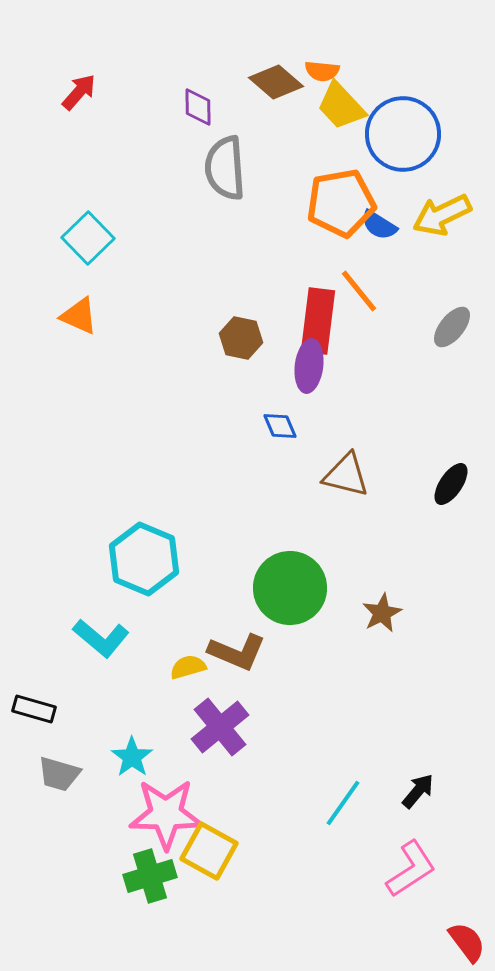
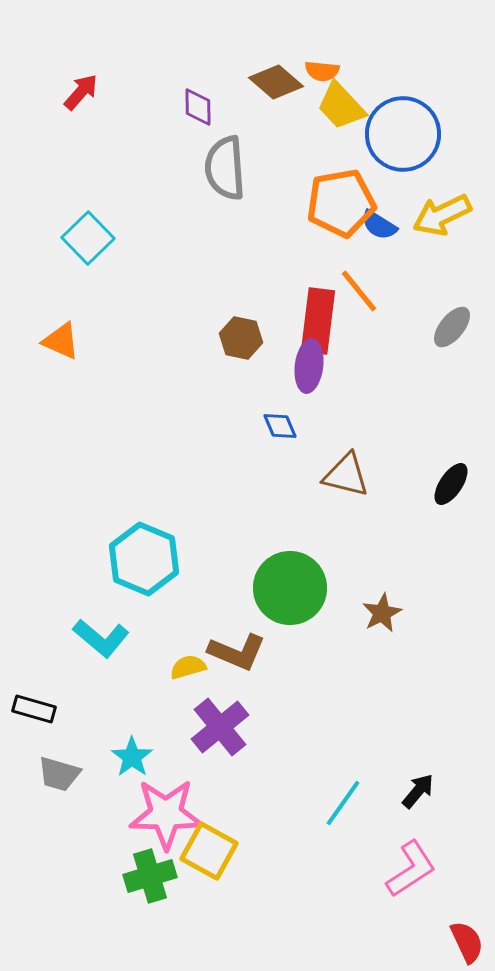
red arrow: moved 2 px right
orange triangle: moved 18 px left, 25 px down
red semicircle: rotated 12 degrees clockwise
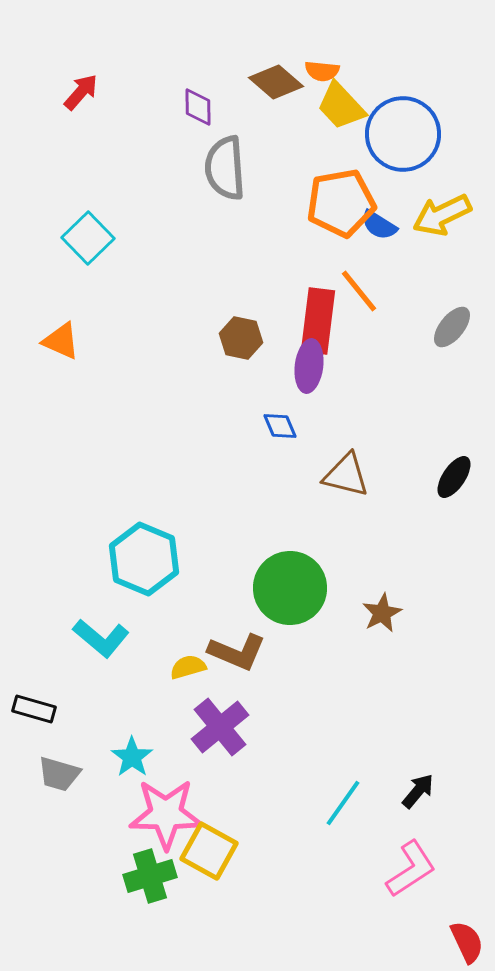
black ellipse: moved 3 px right, 7 px up
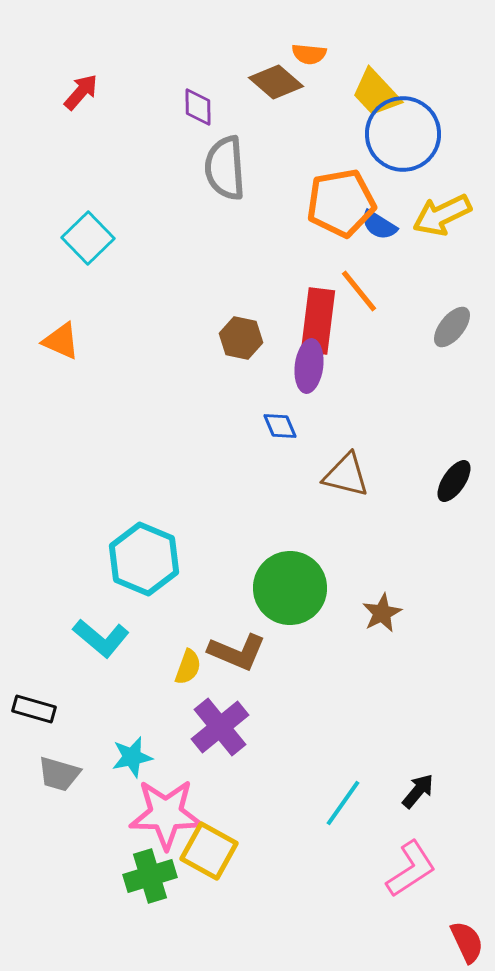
orange semicircle: moved 13 px left, 17 px up
yellow trapezoid: moved 35 px right, 13 px up
black ellipse: moved 4 px down
yellow semicircle: rotated 126 degrees clockwise
cyan star: rotated 24 degrees clockwise
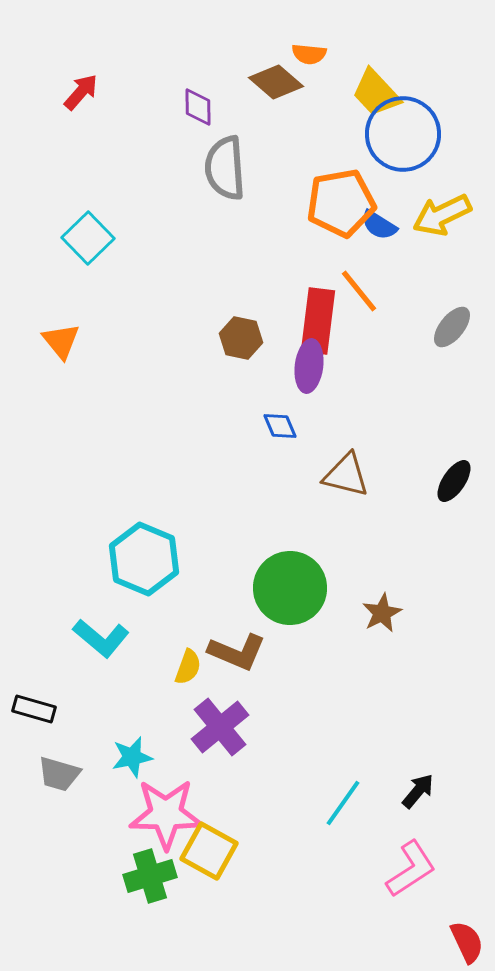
orange triangle: rotated 27 degrees clockwise
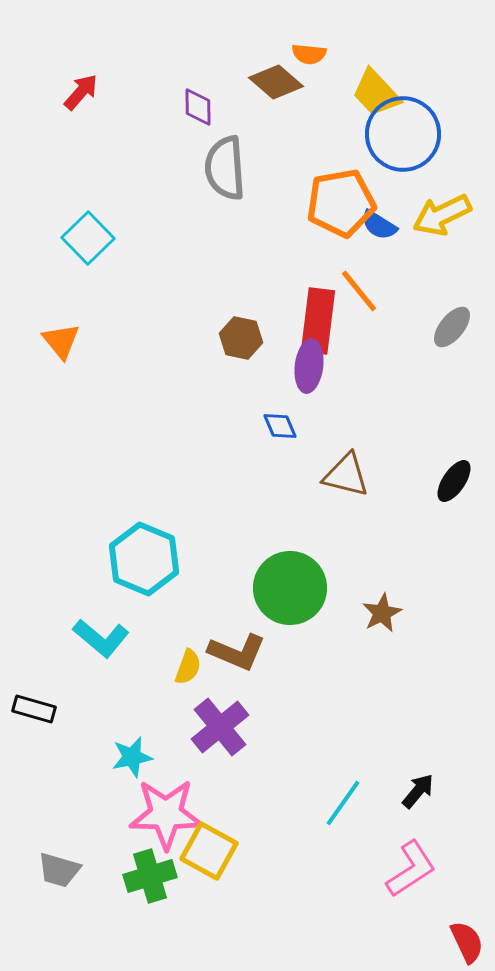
gray trapezoid: moved 96 px down
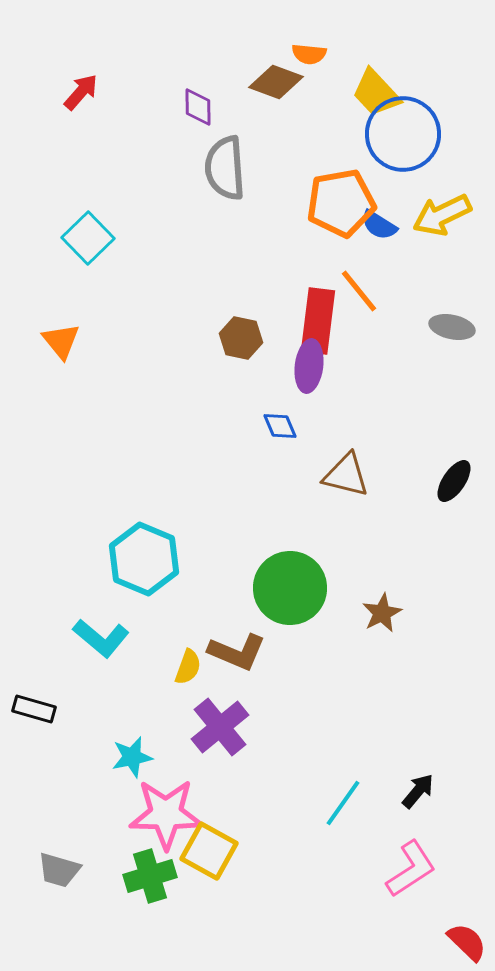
brown diamond: rotated 20 degrees counterclockwise
gray ellipse: rotated 63 degrees clockwise
red semicircle: rotated 21 degrees counterclockwise
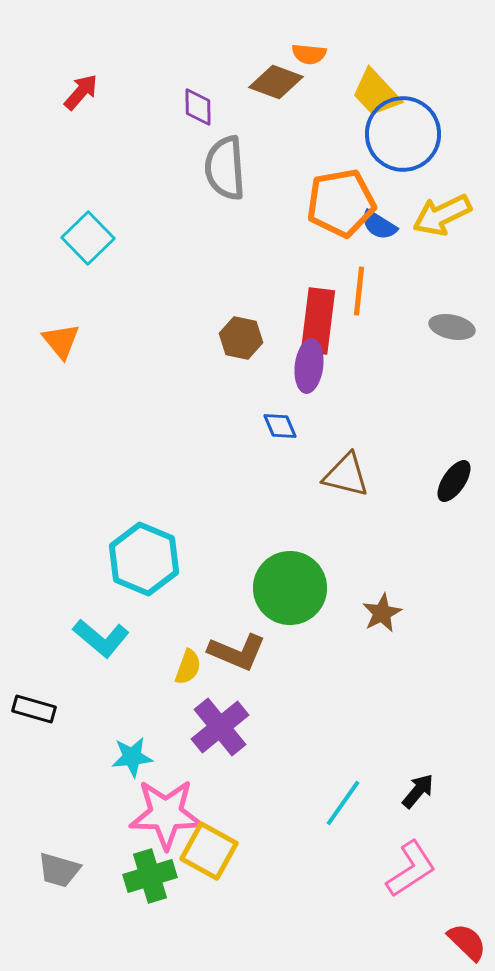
orange line: rotated 45 degrees clockwise
cyan star: rotated 6 degrees clockwise
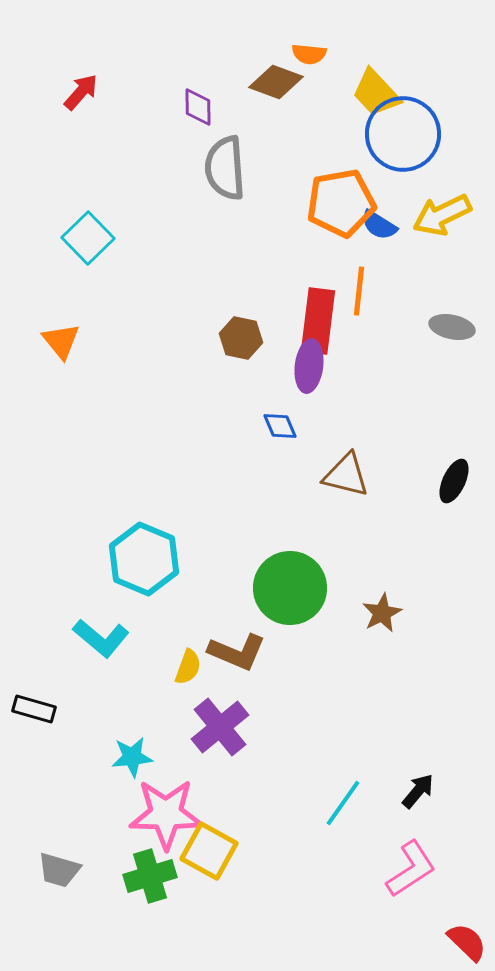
black ellipse: rotated 9 degrees counterclockwise
